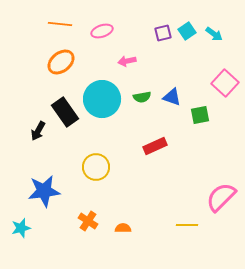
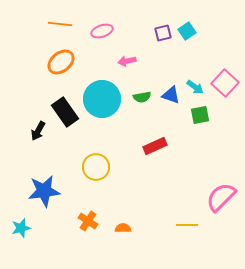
cyan arrow: moved 19 px left, 53 px down
blue triangle: moved 1 px left, 2 px up
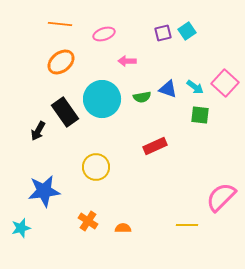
pink ellipse: moved 2 px right, 3 px down
pink arrow: rotated 12 degrees clockwise
blue triangle: moved 3 px left, 6 px up
green square: rotated 18 degrees clockwise
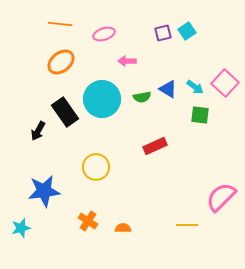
blue triangle: rotated 12 degrees clockwise
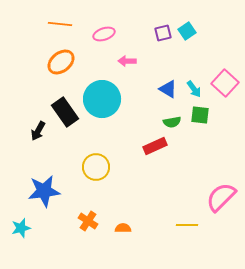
cyan arrow: moved 1 px left, 2 px down; rotated 18 degrees clockwise
green semicircle: moved 30 px right, 25 px down
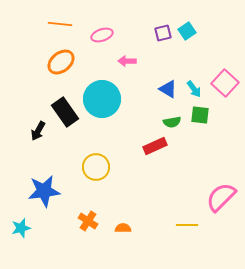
pink ellipse: moved 2 px left, 1 px down
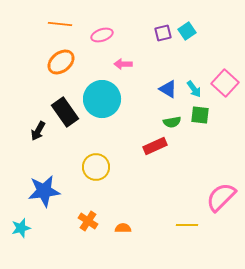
pink arrow: moved 4 px left, 3 px down
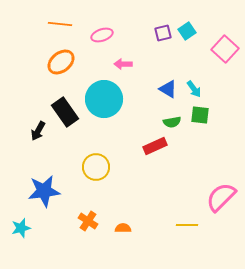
pink square: moved 34 px up
cyan circle: moved 2 px right
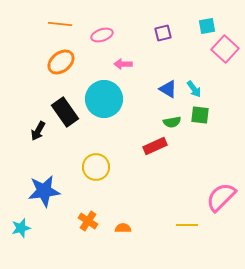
cyan square: moved 20 px right, 5 px up; rotated 24 degrees clockwise
